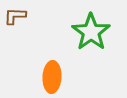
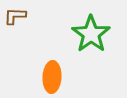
green star: moved 2 px down
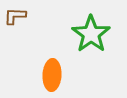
orange ellipse: moved 2 px up
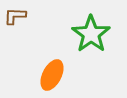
orange ellipse: rotated 24 degrees clockwise
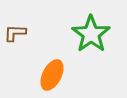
brown L-shape: moved 17 px down
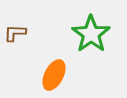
orange ellipse: moved 2 px right
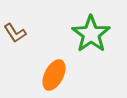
brown L-shape: rotated 125 degrees counterclockwise
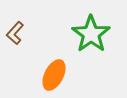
brown L-shape: rotated 75 degrees clockwise
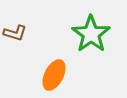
brown L-shape: rotated 115 degrees counterclockwise
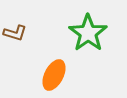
green star: moved 3 px left, 1 px up
